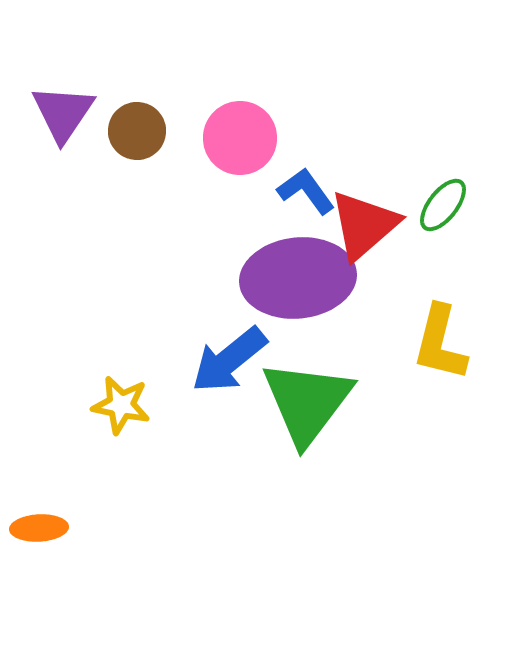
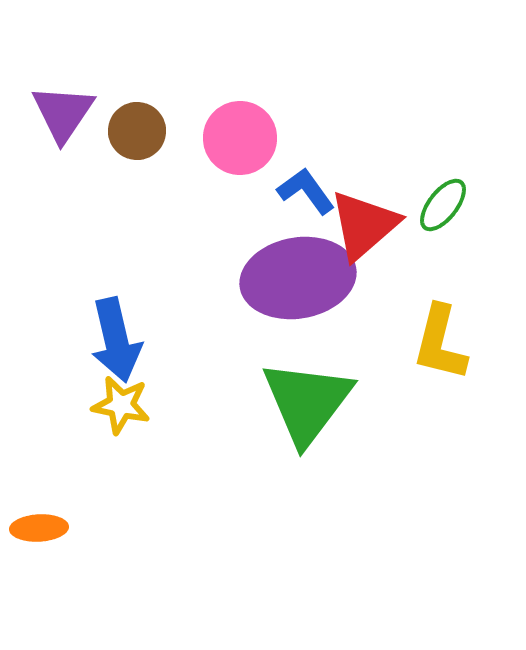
purple ellipse: rotated 4 degrees counterclockwise
blue arrow: moved 113 px left, 20 px up; rotated 64 degrees counterclockwise
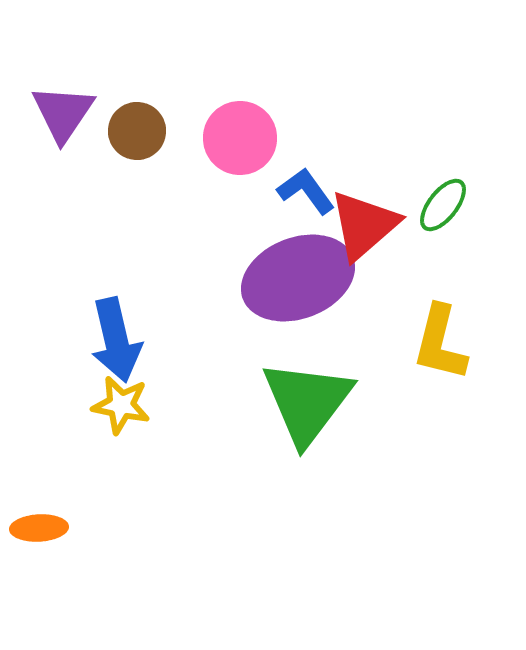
purple ellipse: rotated 11 degrees counterclockwise
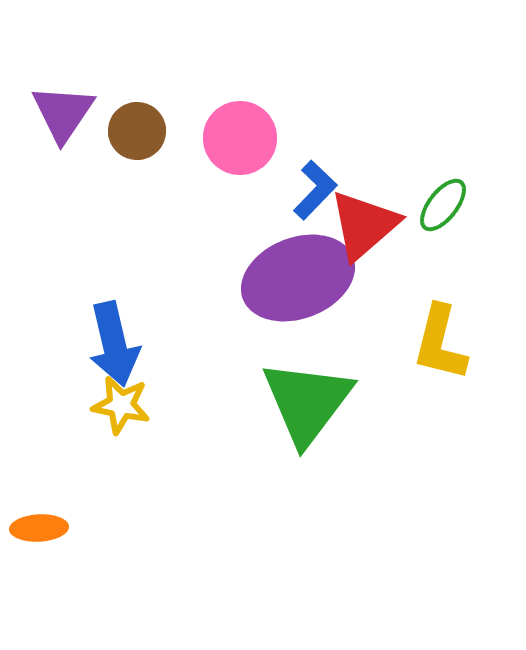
blue L-shape: moved 9 px right, 1 px up; rotated 80 degrees clockwise
blue arrow: moved 2 px left, 4 px down
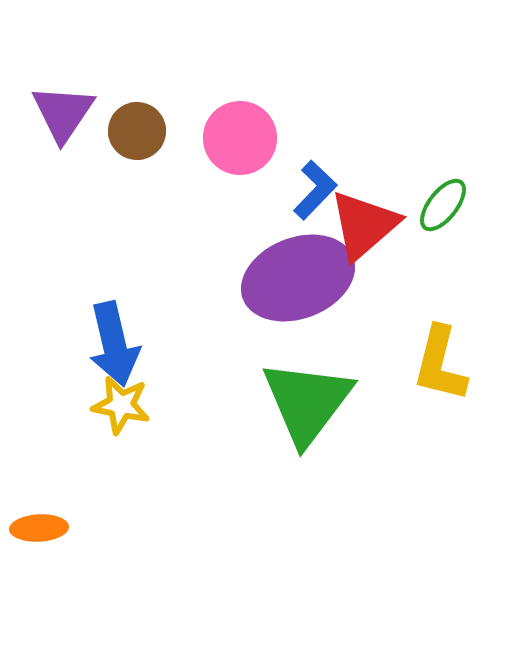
yellow L-shape: moved 21 px down
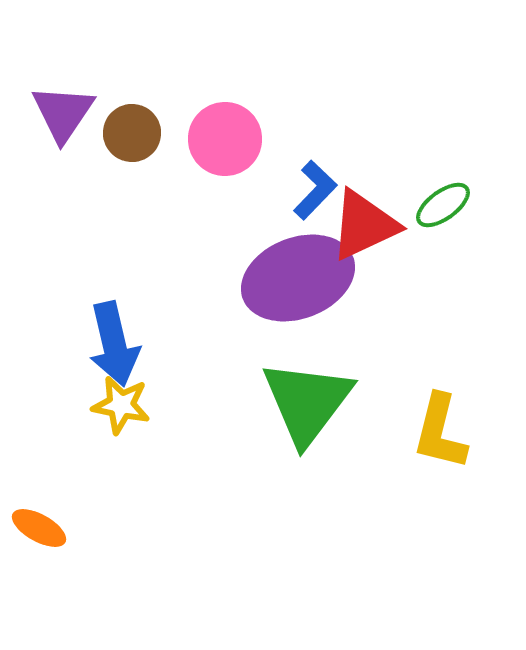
brown circle: moved 5 px left, 2 px down
pink circle: moved 15 px left, 1 px down
green ellipse: rotated 16 degrees clockwise
red triangle: rotated 16 degrees clockwise
yellow L-shape: moved 68 px down
orange ellipse: rotated 32 degrees clockwise
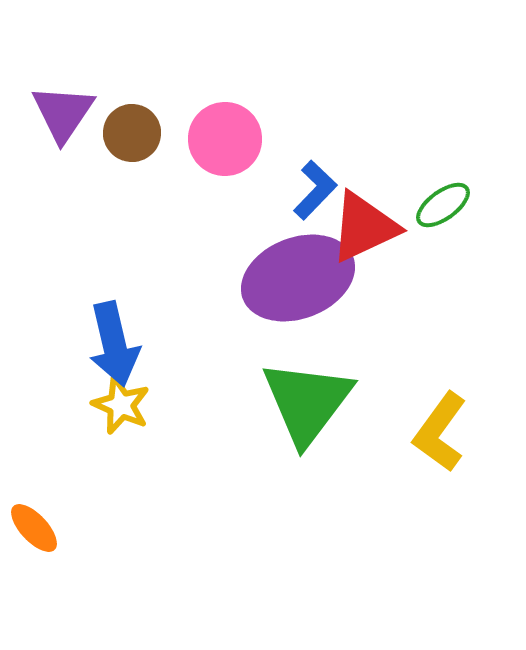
red triangle: moved 2 px down
yellow star: rotated 12 degrees clockwise
yellow L-shape: rotated 22 degrees clockwise
orange ellipse: moved 5 px left; rotated 18 degrees clockwise
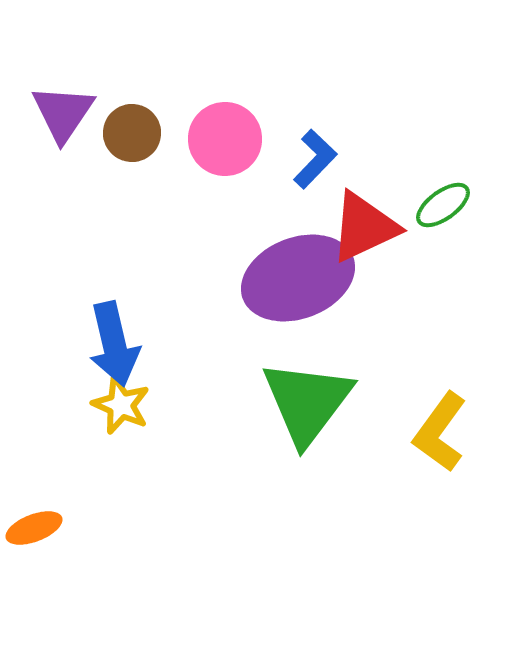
blue L-shape: moved 31 px up
orange ellipse: rotated 68 degrees counterclockwise
